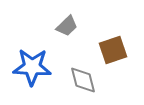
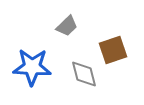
gray diamond: moved 1 px right, 6 px up
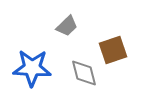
blue star: moved 1 px down
gray diamond: moved 1 px up
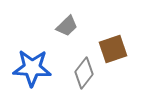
brown square: moved 1 px up
gray diamond: rotated 52 degrees clockwise
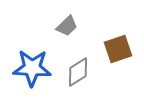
brown square: moved 5 px right
gray diamond: moved 6 px left, 1 px up; rotated 20 degrees clockwise
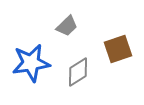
blue star: moved 1 px left, 5 px up; rotated 12 degrees counterclockwise
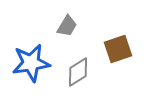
gray trapezoid: rotated 15 degrees counterclockwise
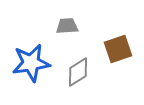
gray trapezoid: rotated 125 degrees counterclockwise
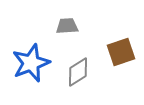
brown square: moved 3 px right, 3 px down
blue star: rotated 12 degrees counterclockwise
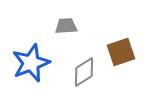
gray trapezoid: moved 1 px left
gray diamond: moved 6 px right
